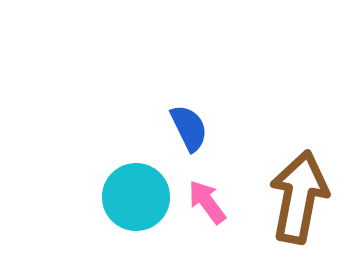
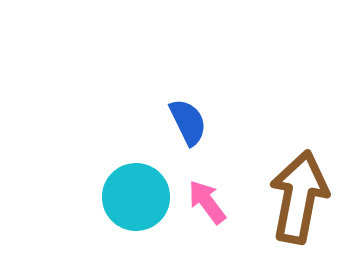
blue semicircle: moved 1 px left, 6 px up
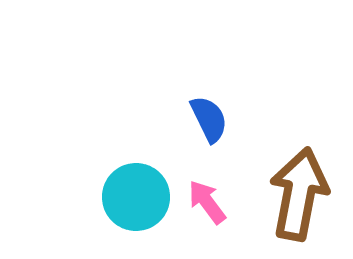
blue semicircle: moved 21 px right, 3 px up
brown arrow: moved 3 px up
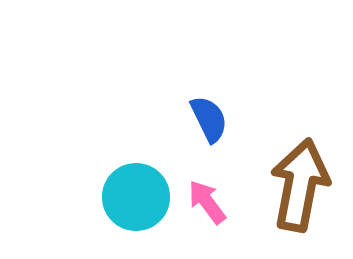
brown arrow: moved 1 px right, 9 px up
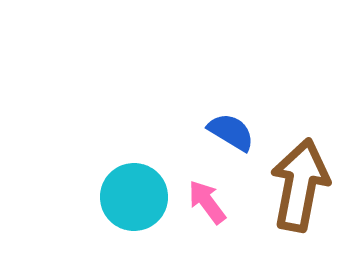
blue semicircle: moved 22 px right, 13 px down; rotated 33 degrees counterclockwise
cyan circle: moved 2 px left
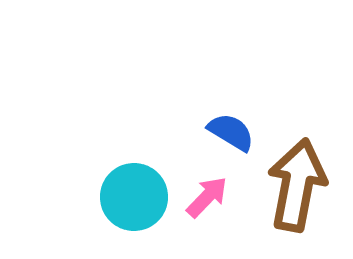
brown arrow: moved 3 px left
pink arrow: moved 5 px up; rotated 81 degrees clockwise
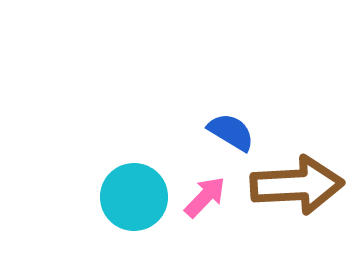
brown arrow: rotated 76 degrees clockwise
pink arrow: moved 2 px left
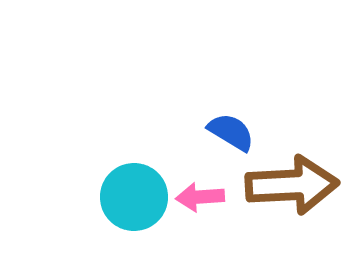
brown arrow: moved 5 px left
pink arrow: moved 5 px left; rotated 138 degrees counterclockwise
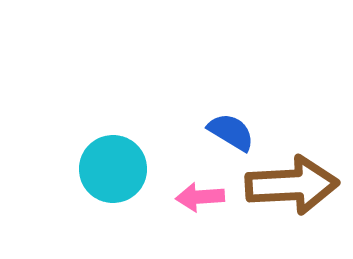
cyan circle: moved 21 px left, 28 px up
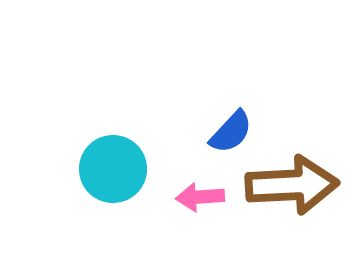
blue semicircle: rotated 102 degrees clockwise
